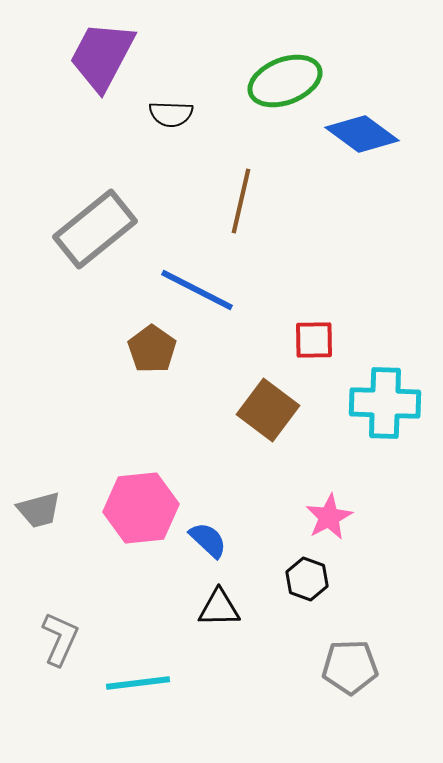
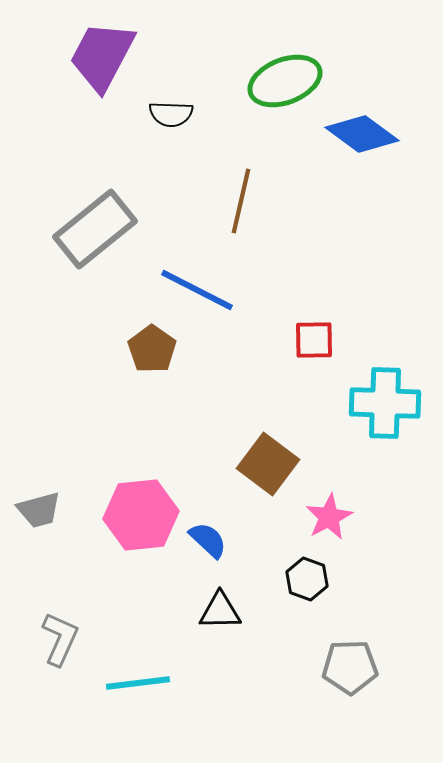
brown square: moved 54 px down
pink hexagon: moved 7 px down
black triangle: moved 1 px right, 3 px down
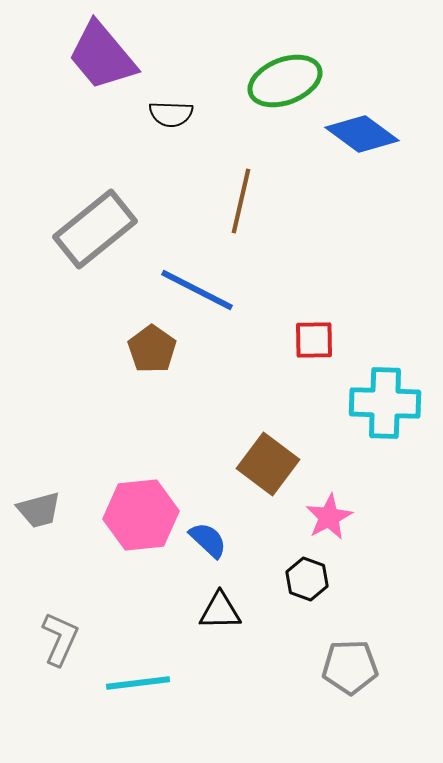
purple trapezoid: rotated 68 degrees counterclockwise
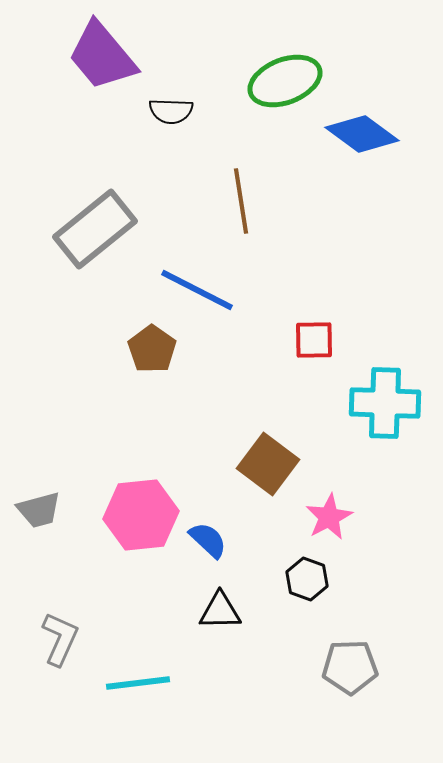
black semicircle: moved 3 px up
brown line: rotated 22 degrees counterclockwise
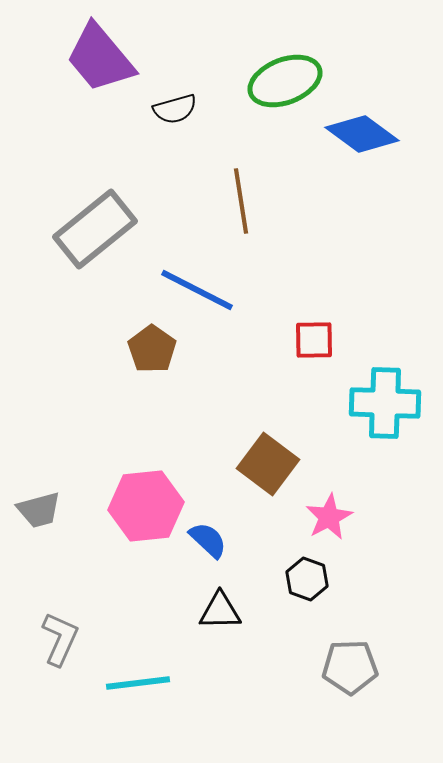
purple trapezoid: moved 2 px left, 2 px down
black semicircle: moved 4 px right, 2 px up; rotated 18 degrees counterclockwise
pink hexagon: moved 5 px right, 9 px up
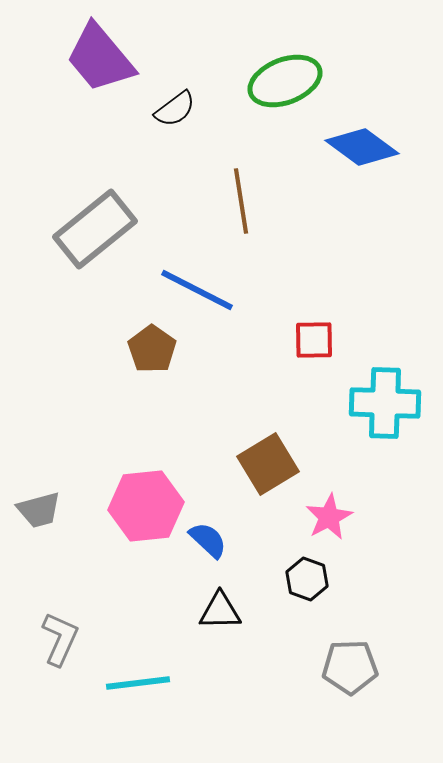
black semicircle: rotated 21 degrees counterclockwise
blue diamond: moved 13 px down
brown square: rotated 22 degrees clockwise
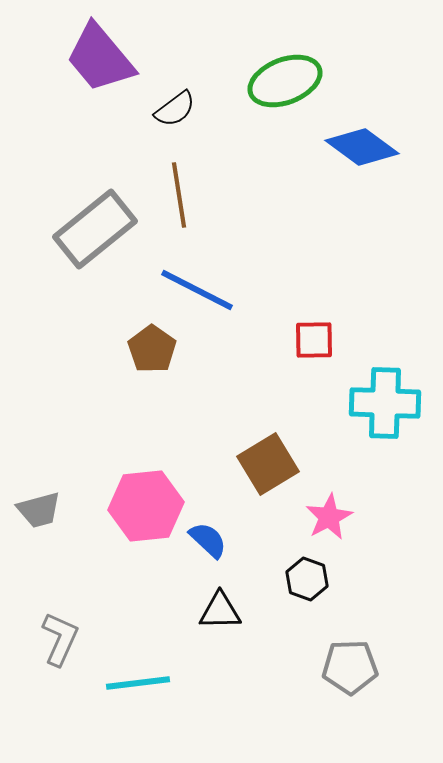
brown line: moved 62 px left, 6 px up
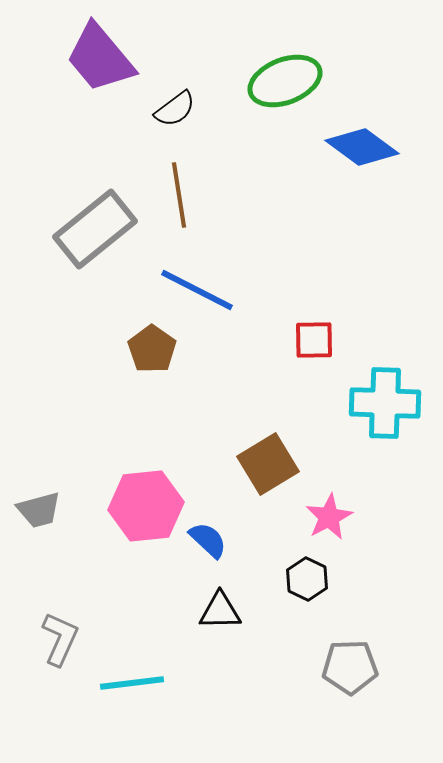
black hexagon: rotated 6 degrees clockwise
cyan line: moved 6 px left
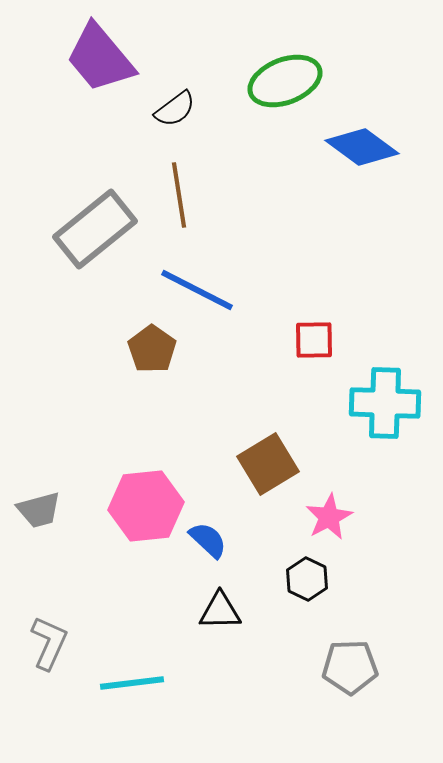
gray L-shape: moved 11 px left, 4 px down
